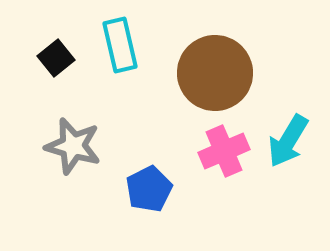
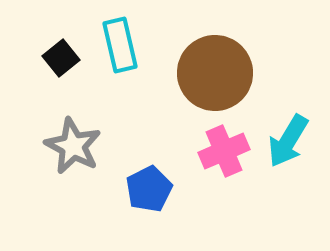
black square: moved 5 px right
gray star: rotated 12 degrees clockwise
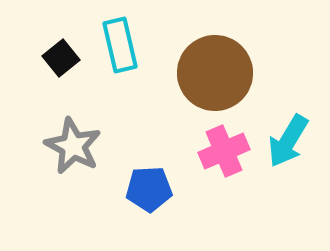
blue pentagon: rotated 24 degrees clockwise
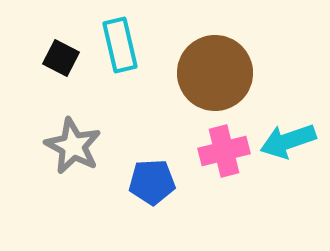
black square: rotated 24 degrees counterclockwise
cyan arrow: rotated 40 degrees clockwise
pink cross: rotated 9 degrees clockwise
blue pentagon: moved 3 px right, 7 px up
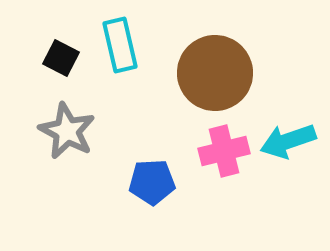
gray star: moved 6 px left, 15 px up
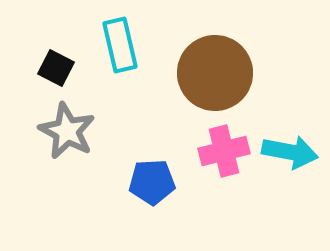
black square: moved 5 px left, 10 px down
cyan arrow: moved 2 px right, 11 px down; rotated 150 degrees counterclockwise
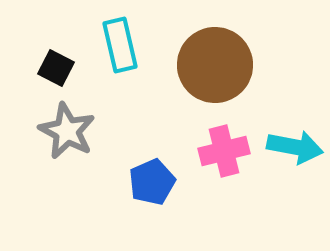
brown circle: moved 8 px up
cyan arrow: moved 5 px right, 5 px up
blue pentagon: rotated 21 degrees counterclockwise
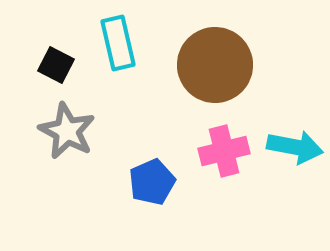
cyan rectangle: moved 2 px left, 2 px up
black square: moved 3 px up
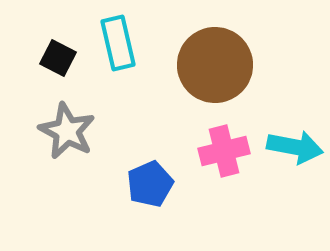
black square: moved 2 px right, 7 px up
blue pentagon: moved 2 px left, 2 px down
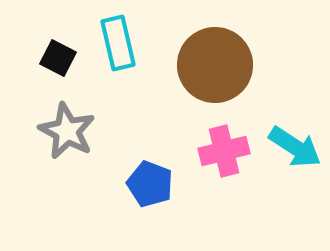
cyan arrow: rotated 22 degrees clockwise
blue pentagon: rotated 27 degrees counterclockwise
